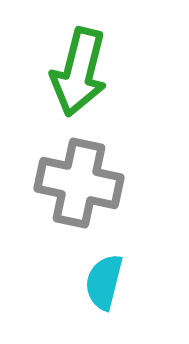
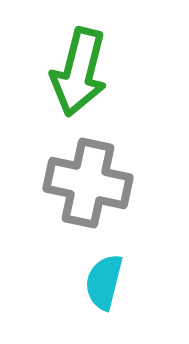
gray cross: moved 9 px right
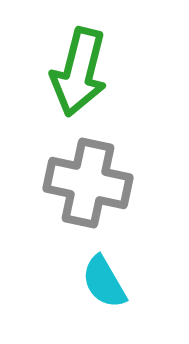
cyan semicircle: rotated 44 degrees counterclockwise
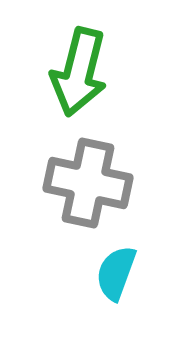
cyan semicircle: moved 12 px right, 9 px up; rotated 50 degrees clockwise
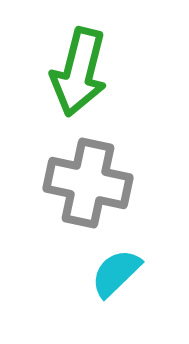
cyan semicircle: rotated 26 degrees clockwise
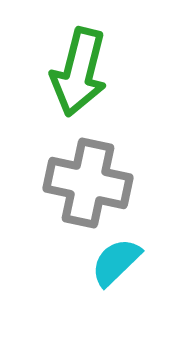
cyan semicircle: moved 11 px up
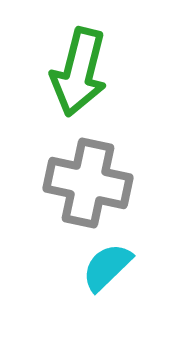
cyan semicircle: moved 9 px left, 5 px down
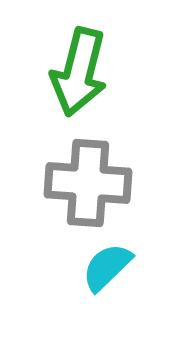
gray cross: rotated 8 degrees counterclockwise
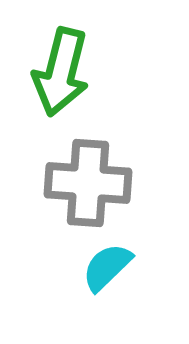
green arrow: moved 18 px left
